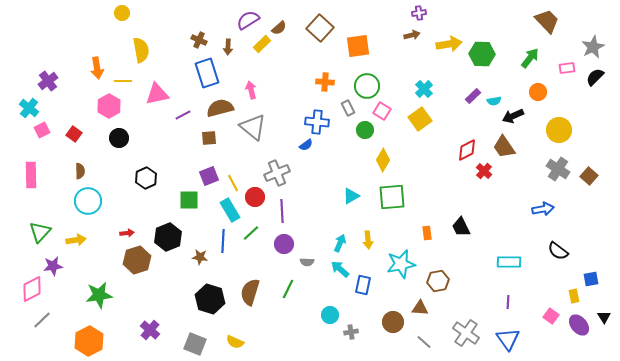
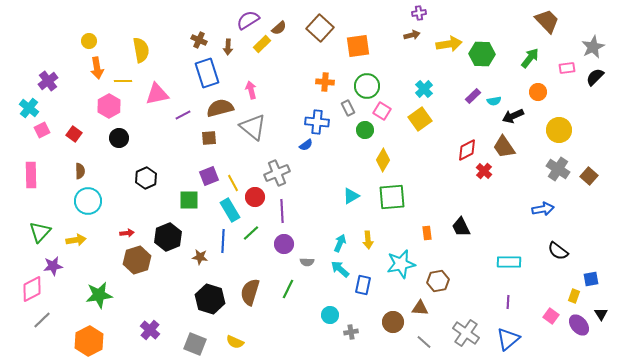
yellow circle at (122, 13): moved 33 px left, 28 px down
yellow rectangle at (574, 296): rotated 32 degrees clockwise
black triangle at (604, 317): moved 3 px left, 3 px up
blue triangle at (508, 339): rotated 25 degrees clockwise
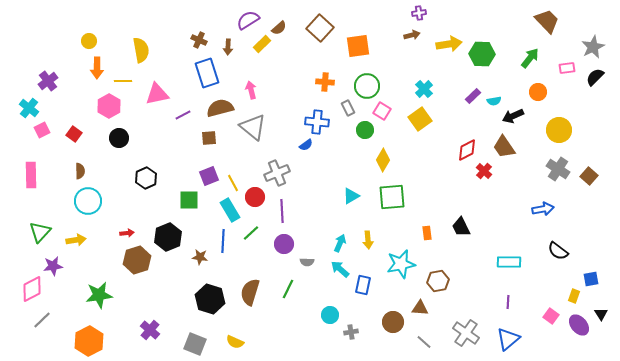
orange arrow at (97, 68): rotated 10 degrees clockwise
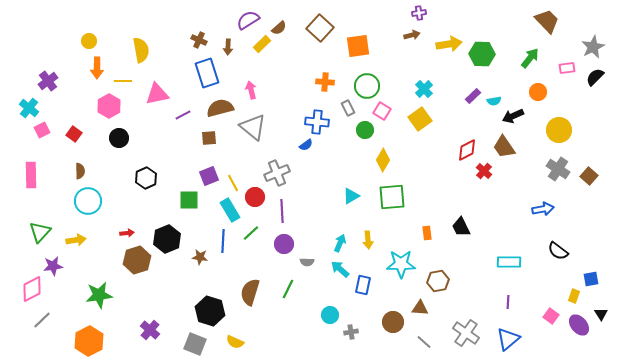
black hexagon at (168, 237): moved 1 px left, 2 px down
cyan star at (401, 264): rotated 12 degrees clockwise
black hexagon at (210, 299): moved 12 px down
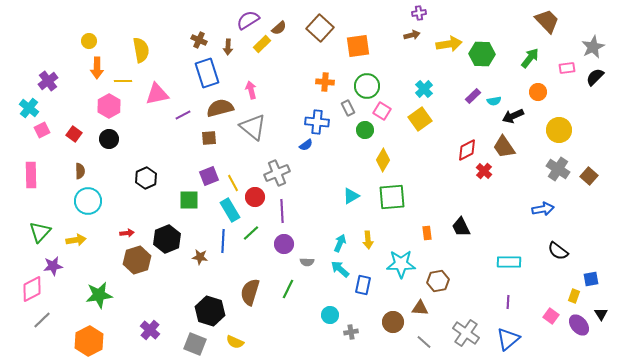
black circle at (119, 138): moved 10 px left, 1 px down
